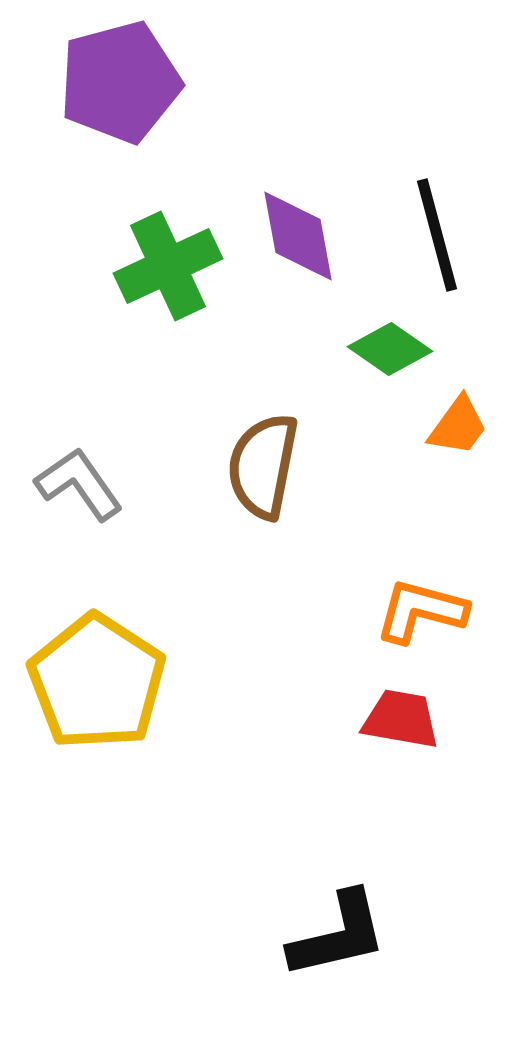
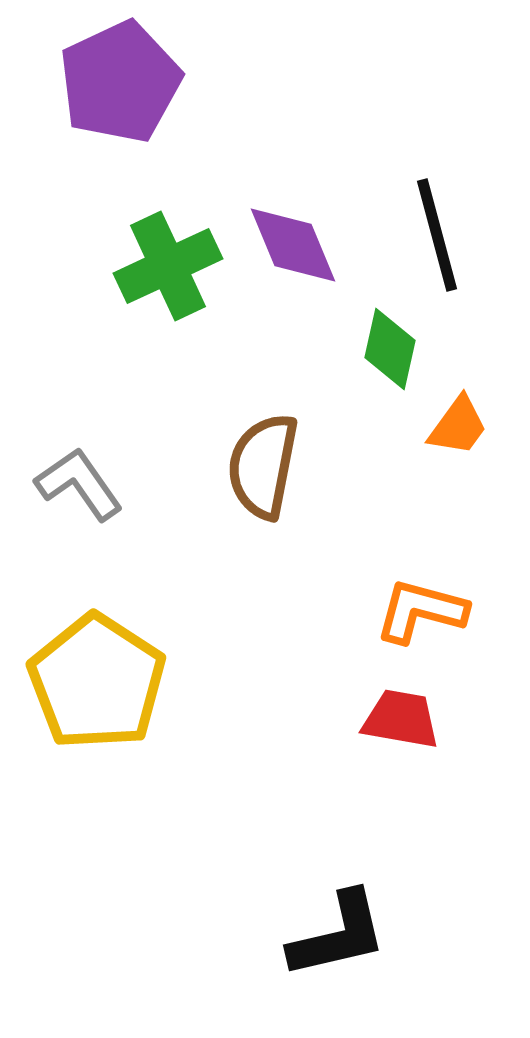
purple pentagon: rotated 10 degrees counterclockwise
purple diamond: moved 5 px left, 9 px down; rotated 12 degrees counterclockwise
green diamond: rotated 68 degrees clockwise
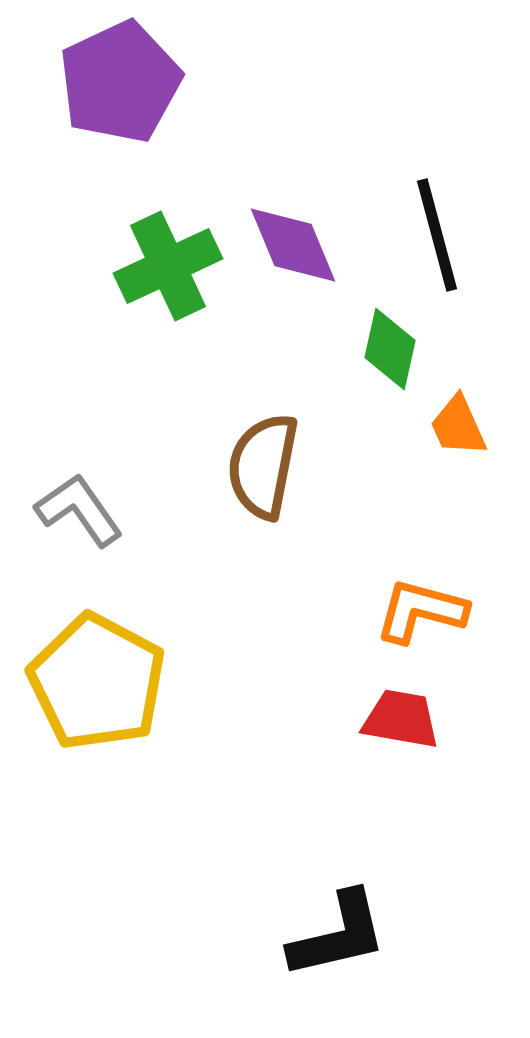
orange trapezoid: rotated 120 degrees clockwise
gray L-shape: moved 26 px down
yellow pentagon: rotated 5 degrees counterclockwise
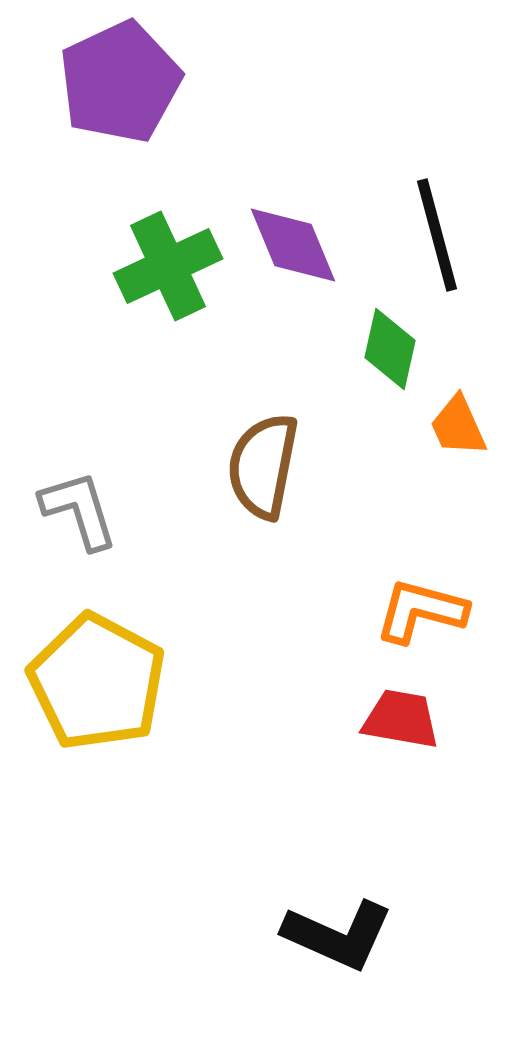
gray L-shape: rotated 18 degrees clockwise
black L-shape: rotated 37 degrees clockwise
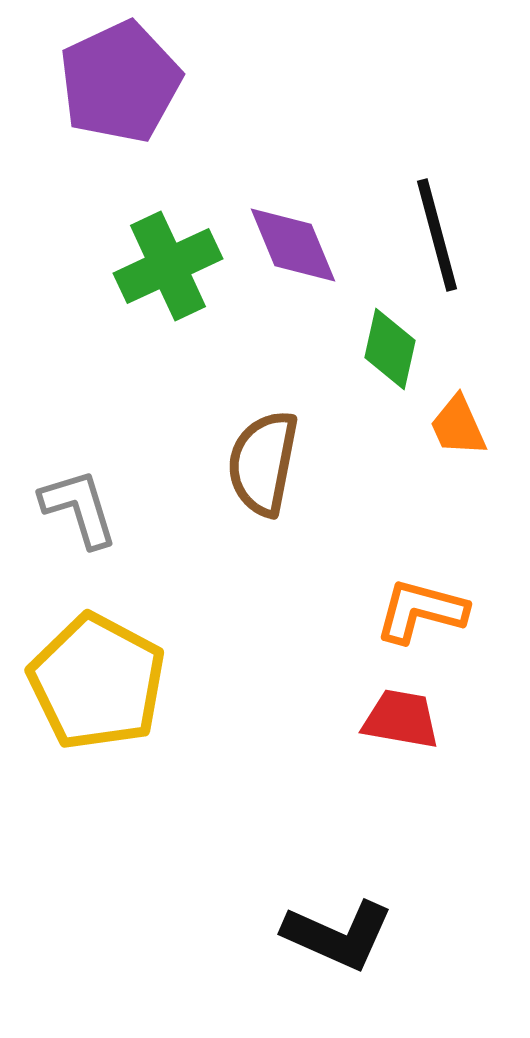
brown semicircle: moved 3 px up
gray L-shape: moved 2 px up
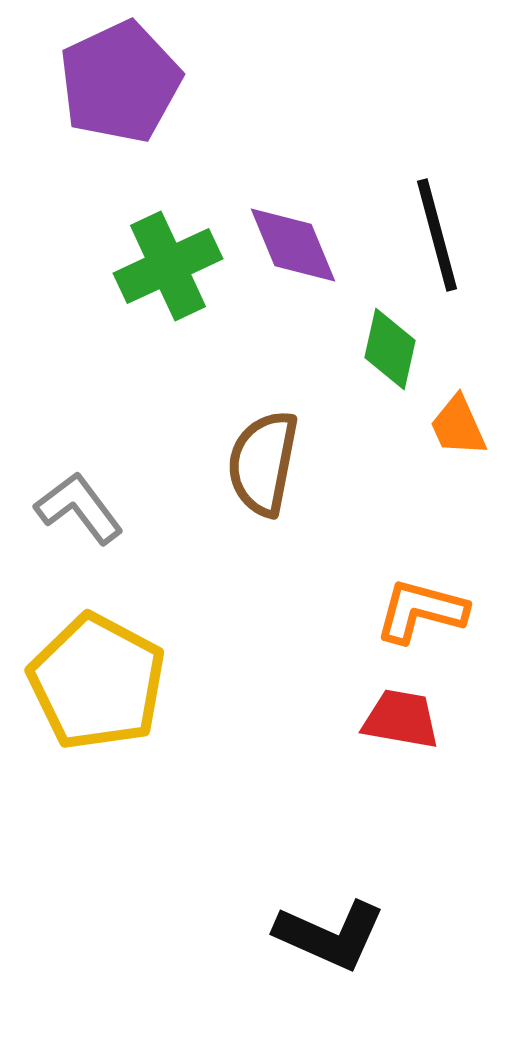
gray L-shape: rotated 20 degrees counterclockwise
black L-shape: moved 8 px left
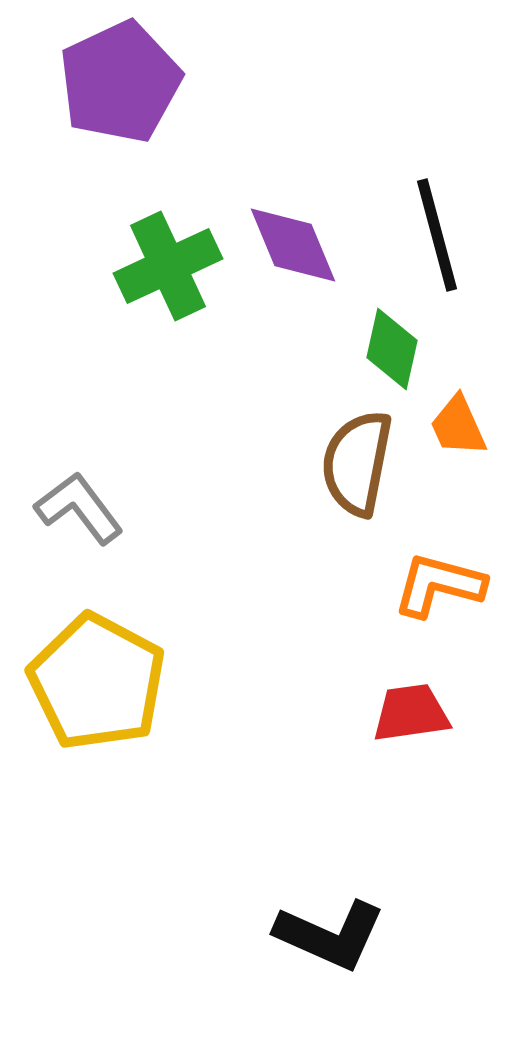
green diamond: moved 2 px right
brown semicircle: moved 94 px right
orange L-shape: moved 18 px right, 26 px up
red trapezoid: moved 10 px right, 6 px up; rotated 18 degrees counterclockwise
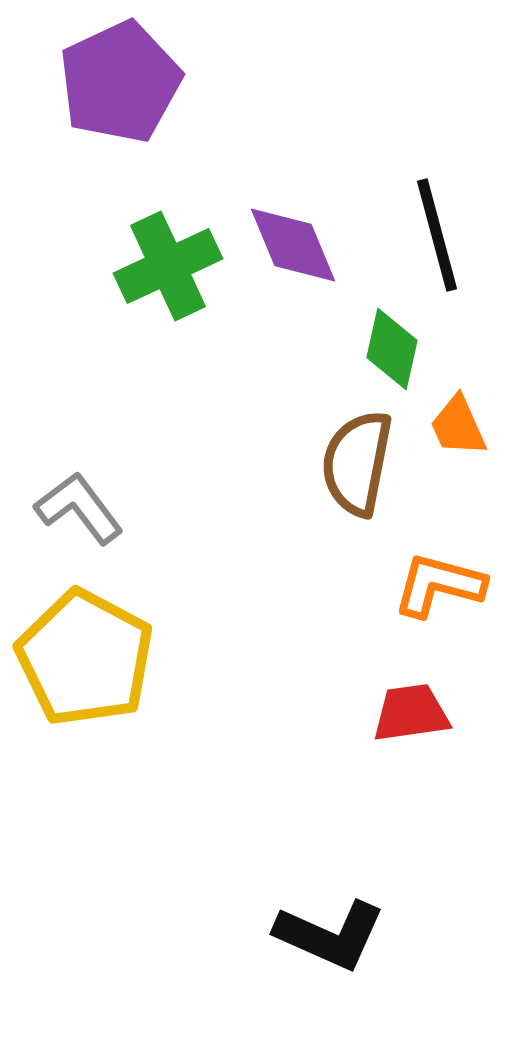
yellow pentagon: moved 12 px left, 24 px up
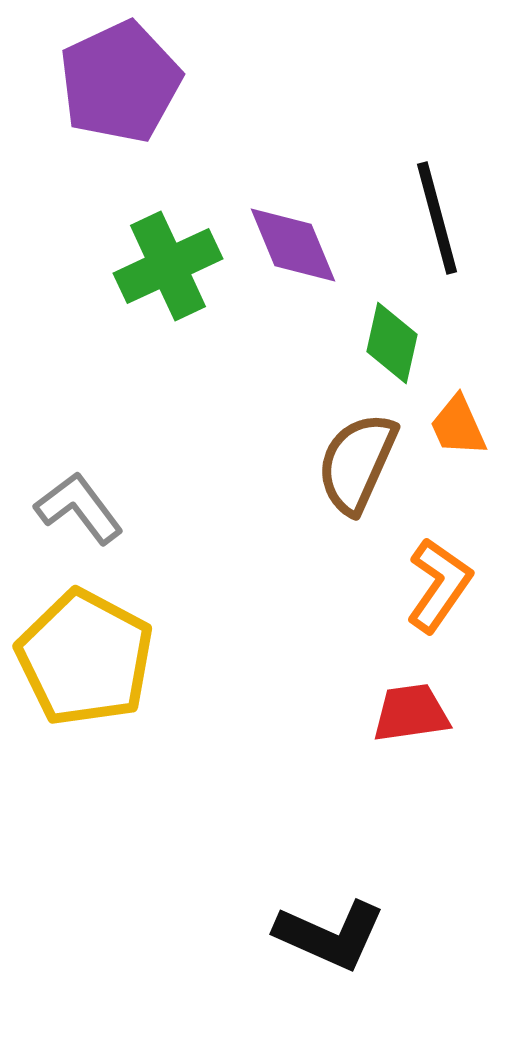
black line: moved 17 px up
green diamond: moved 6 px up
brown semicircle: rotated 13 degrees clockwise
orange L-shape: rotated 110 degrees clockwise
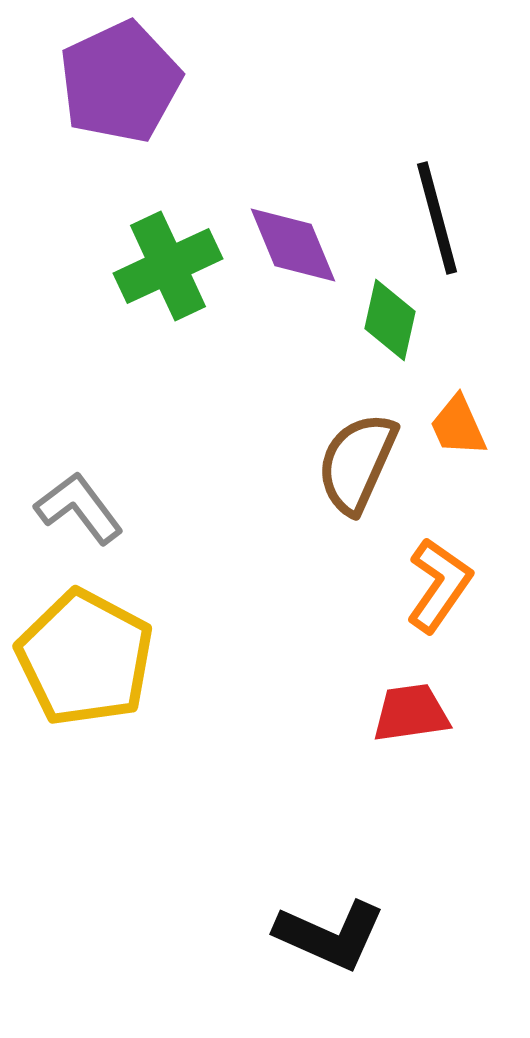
green diamond: moved 2 px left, 23 px up
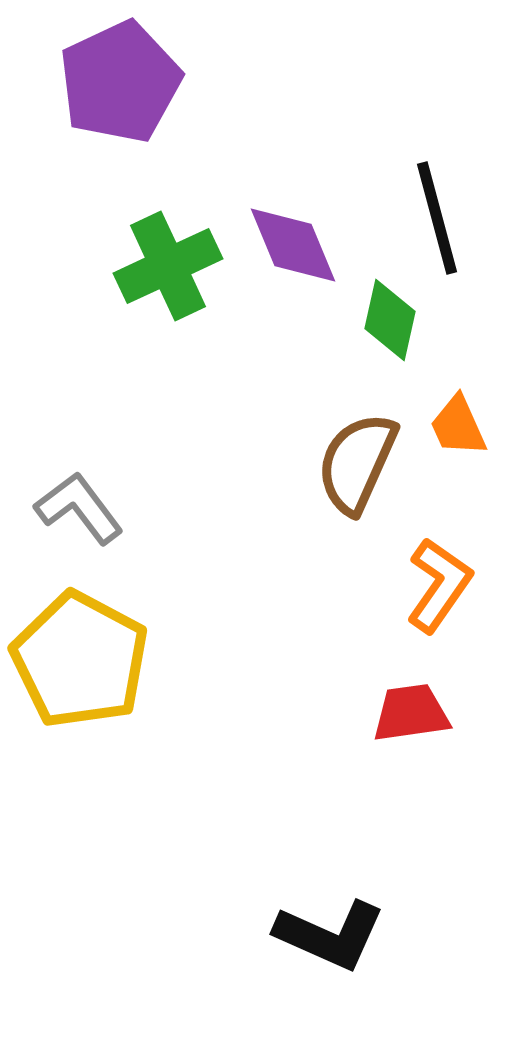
yellow pentagon: moved 5 px left, 2 px down
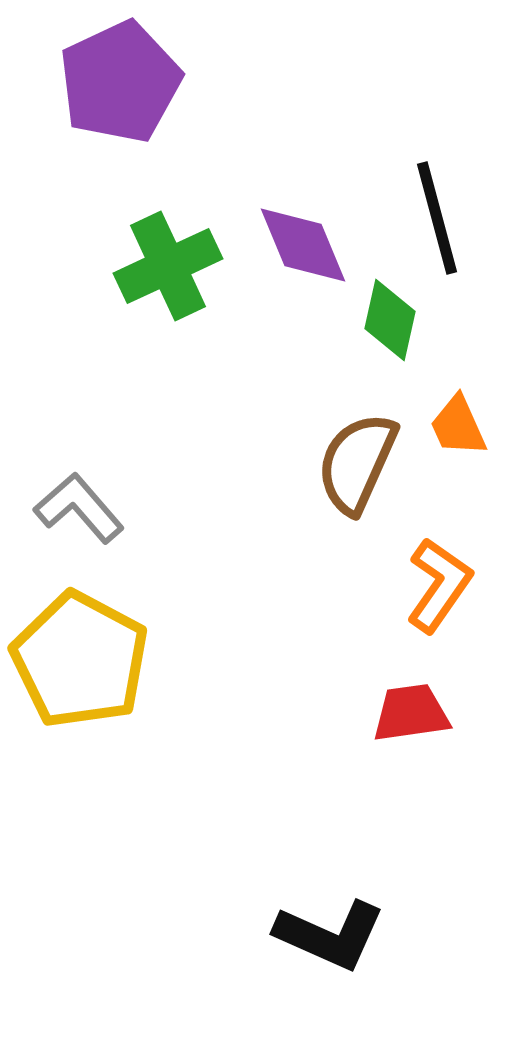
purple diamond: moved 10 px right
gray L-shape: rotated 4 degrees counterclockwise
